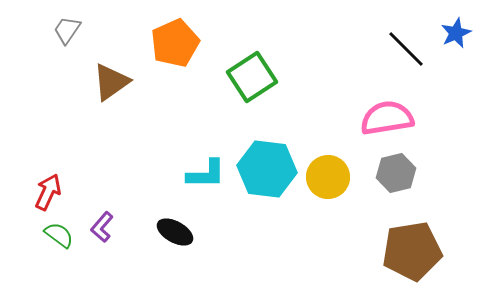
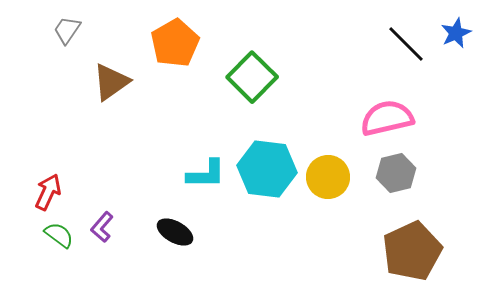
orange pentagon: rotated 6 degrees counterclockwise
black line: moved 5 px up
green square: rotated 12 degrees counterclockwise
pink semicircle: rotated 4 degrees counterclockwise
brown pentagon: rotated 16 degrees counterclockwise
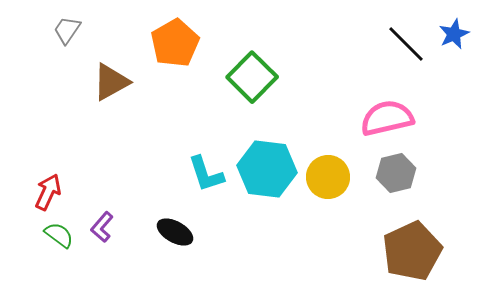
blue star: moved 2 px left, 1 px down
brown triangle: rotated 6 degrees clockwise
cyan L-shape: rotated 72 degrees clockwise
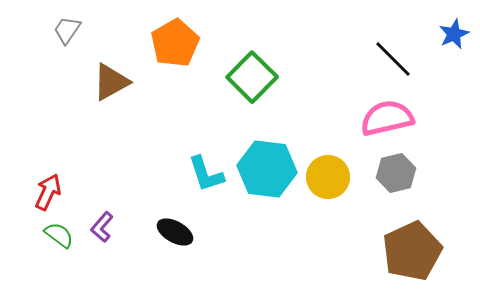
black line: moved 13 px left, 15 px down
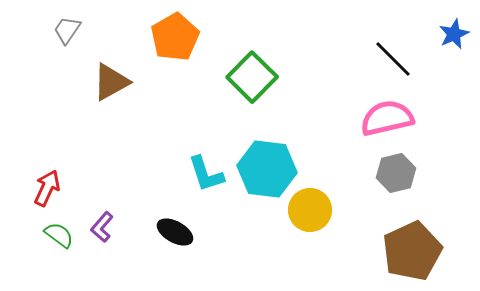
orange pentagon: moved 6 px up
yellow circle: moved 18 px left, 33 px down
red arrow: moved 1 px left, 4 px up
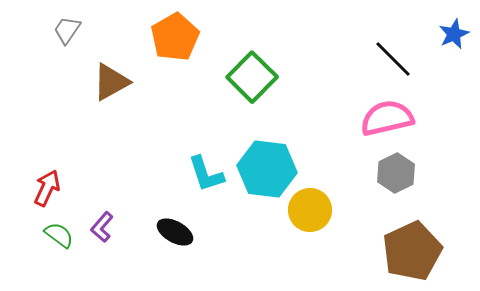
gray hexagon: rotated 12 degrees counterclockwise
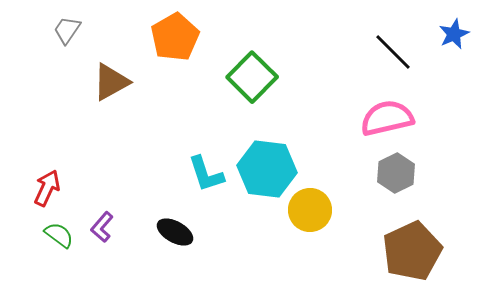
black line: moved 7 px up
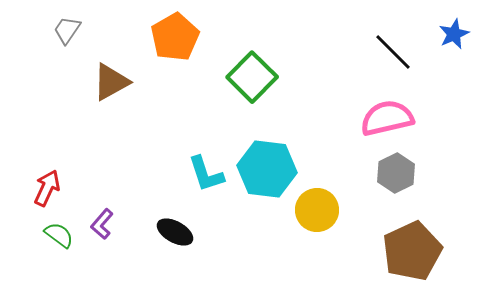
yellow circle: moved 7 px right
purple L-shape: moved 3 px up
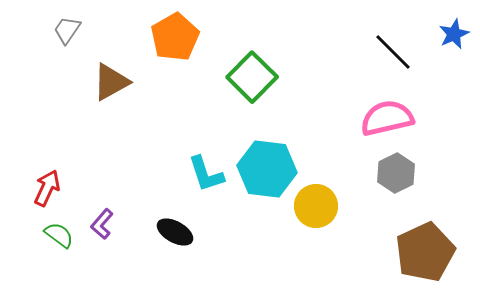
yellow circle: moved 1 px left, 4 px up
brown pentagon: moved 13 px right, 1 px down
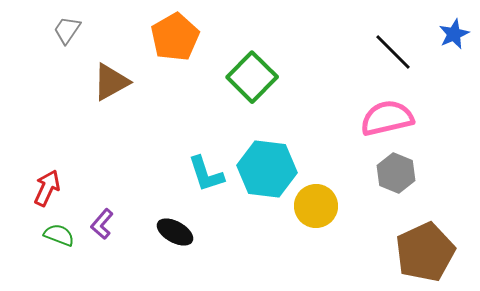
gray hexagon: rotated 12 degrees counterclockwise
green semicircle: rotated 16 degrees counterclockwise
